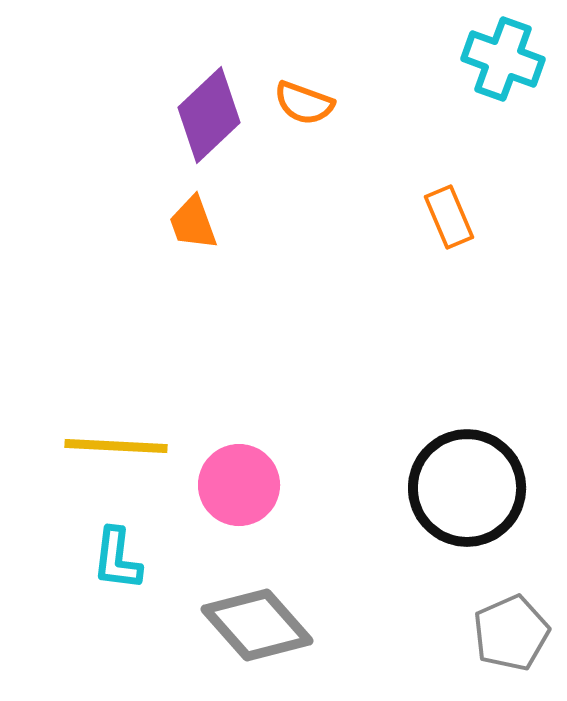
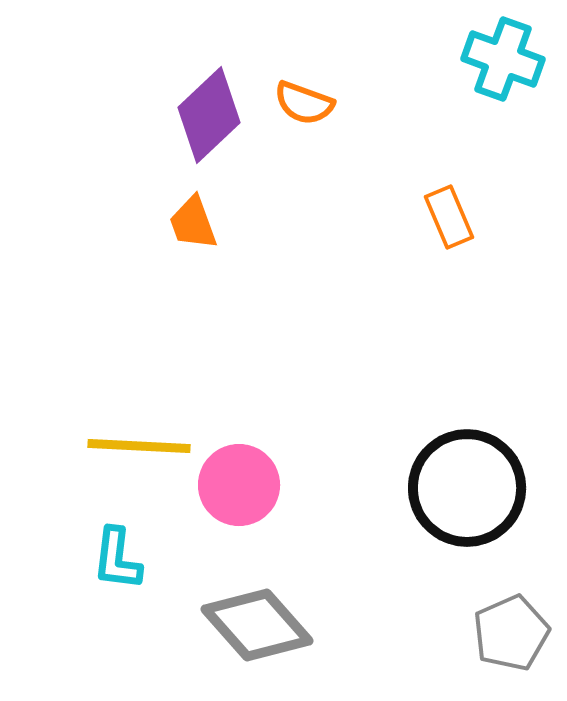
yellow line: moved 23 px right
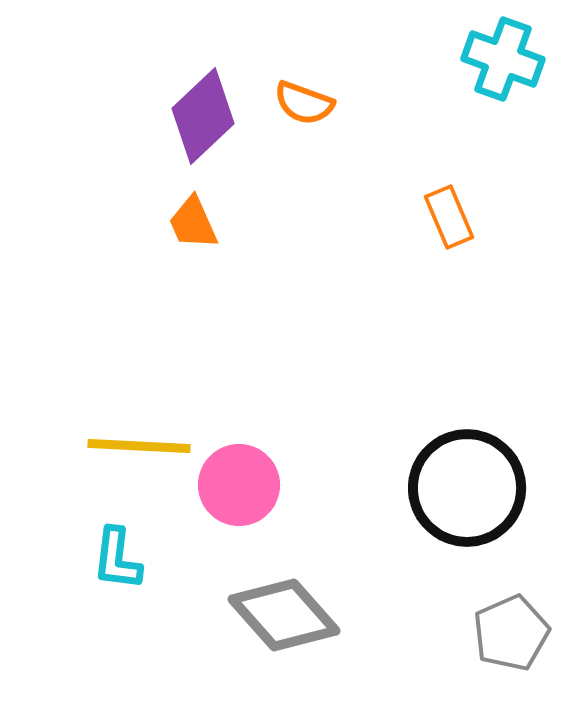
purple diamond: moved 6 px left, 1 px down
orange trapezoid: rotated 4 degrees counterclockwise
gray diamond: moved 27 px right, 10 px up
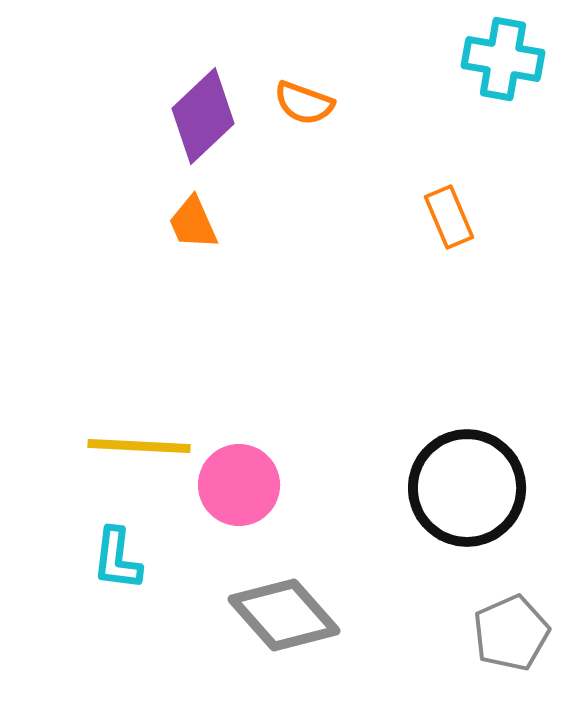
cyan cross: rotated 10 degrees counterclockwise
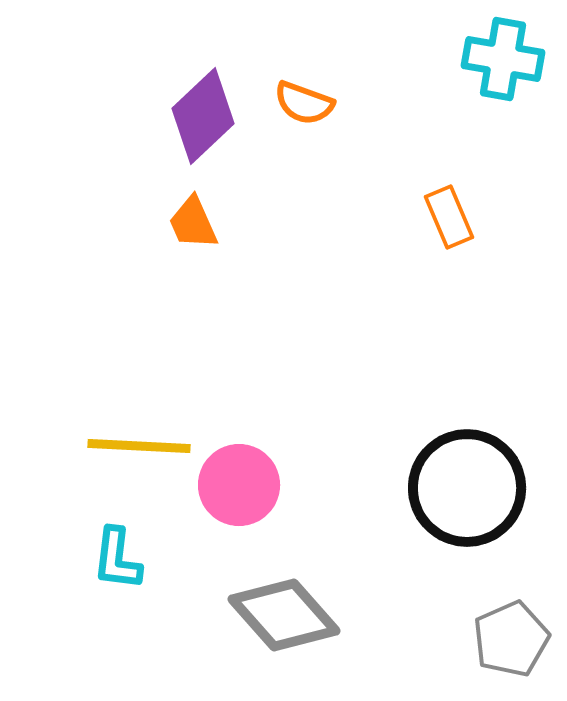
gray pentagon: moved 6 px down
